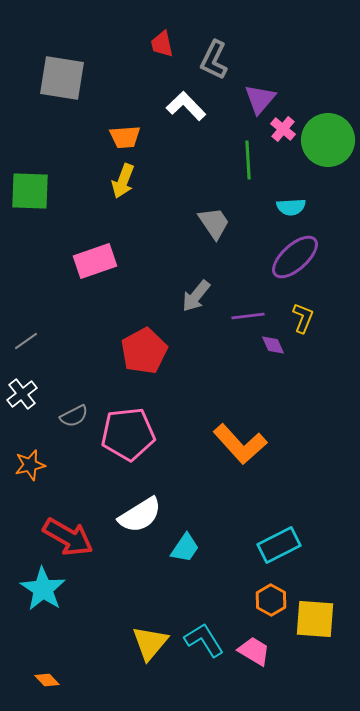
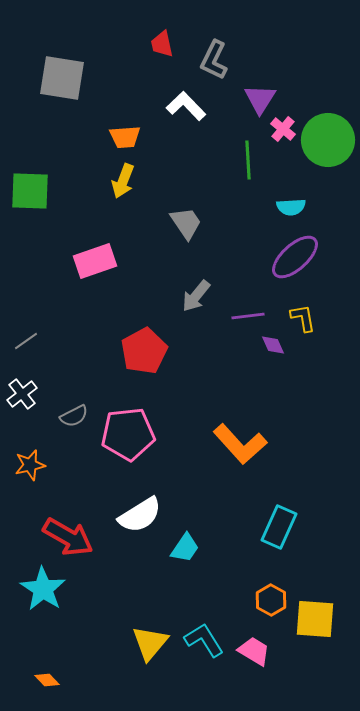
purple triangle: rotated 8 degrees counterclockwise
gray trapezoid: moved 28 px left
yellow L-shape: rotated 32 degrees counterclockwise
cyan rectangle: moved 18 px up; rotated 39 degrees counterclockwise
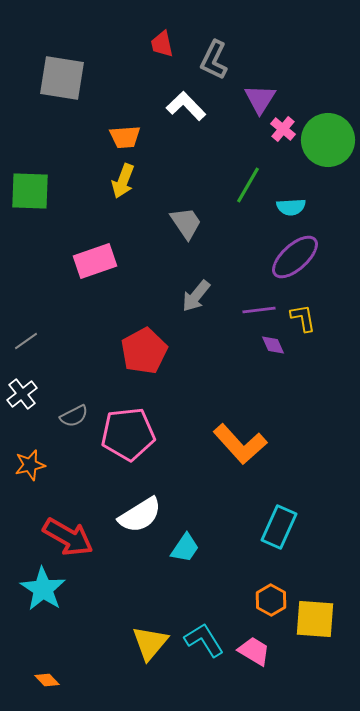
green line: moved 25 px down; rotated 33 degrees clockwise
purple line: moved 11 px right, 6 px up
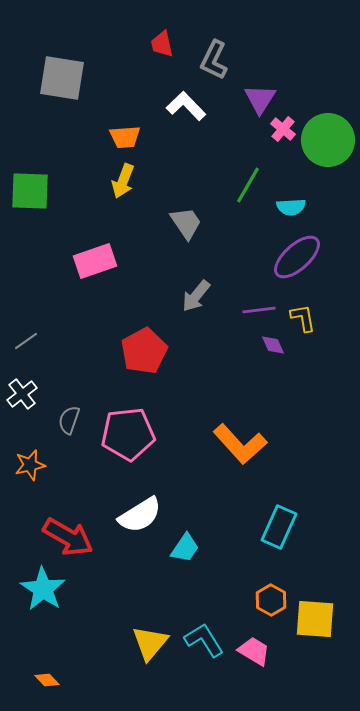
purple ellipse: moved 2 px right
gray semicircle: moved 5 px left, 4 px down; rotated 136 degrees clockwise
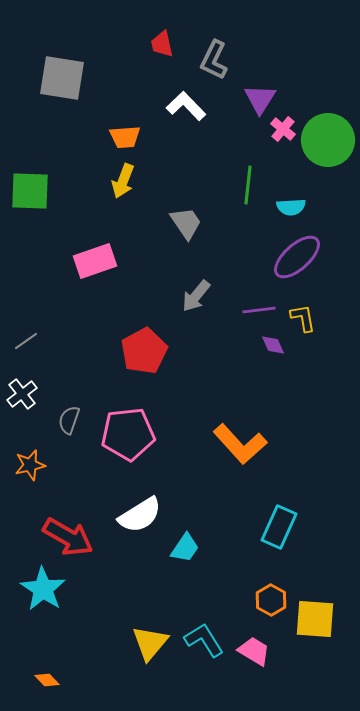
green line: rotated 24 degrees counterclockwise
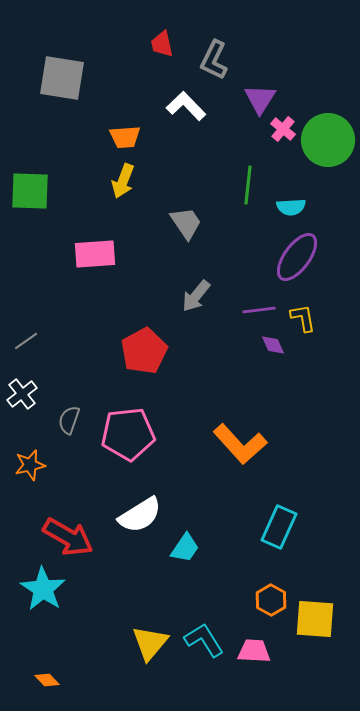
purple ellipse: rotated 12 degrees counterclockwise
pink rectangle: moved 7 px up; rotated 15 degrees clockwise
pink trapezoid: rotated 28 degrees counterclockwise
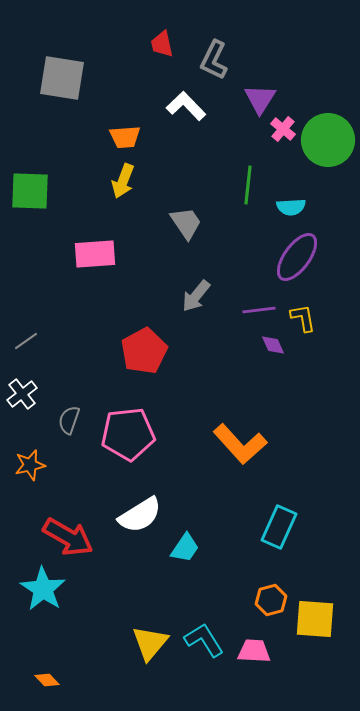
orange hexagon: rotated 16 degrees clockwise
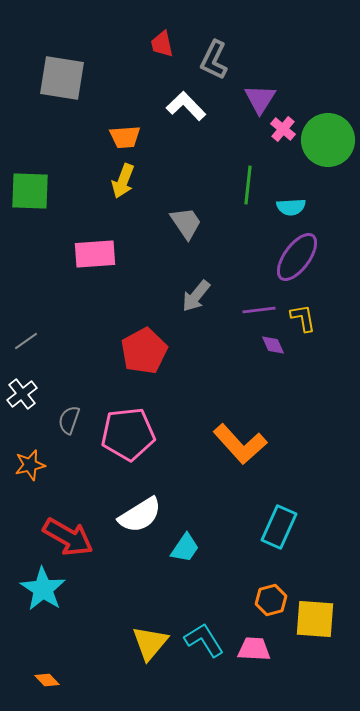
pink trapezoid: moved 2 px up
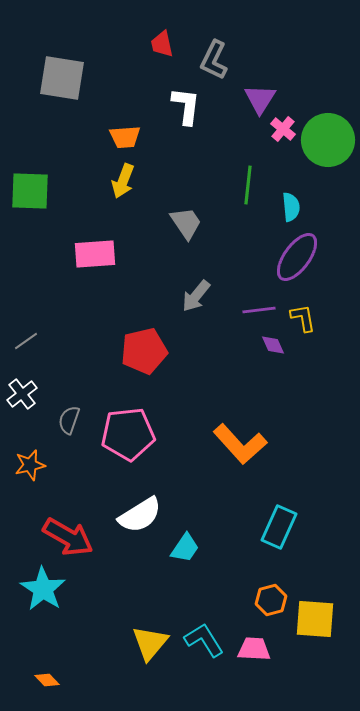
white L-shape: rotated 51 degrees clockwise
cyan semicircle: rotated 92 degrees counterclockwise
red pentagon: rotated 15 degrees clockwise
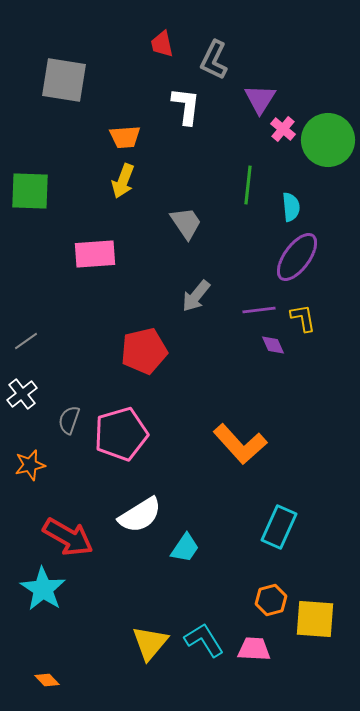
gray square: moved 2 px right, 2 px down
pink pentagon: moved 7 px left; rotated 10 degrees counterclockwise
